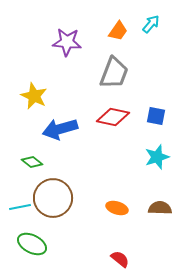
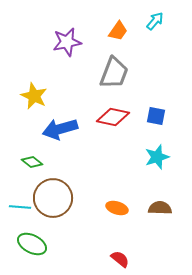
cyan arrow: moved 4 px right, 3 px up
purple star: rotated 16 degrees counterclockwise
cyan line: rotated 15 degrees clockwise
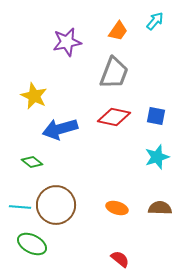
red diamond: moved 1 px right
brown circle: moved 3 px right, 7 px down
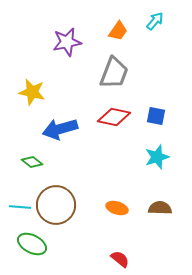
yellow star: moved 2 px left, 4 px up; rotated 12 degrees counterclockwise
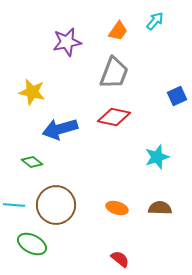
blue square: moved 21 px right, 20 px up; rotated 36 degrees counterclockwise
cyan line: moved 6 px left, 2 px up
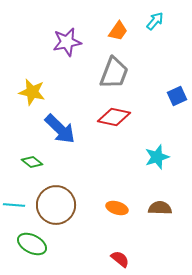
blue arrow: rotated 120 degrees counterclockwise
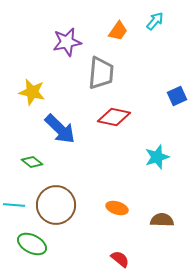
gray trapezoid: moved 13 px left; rotated 16 degrees counterclockwise
brown semicircle: moved 2 px right, 12 px down
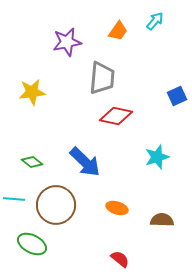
gray trapezoid: moved 1 px right, 5 px down
yellow star: rotated 20 degrees counterclockwise
red diamond: moved 2 px right, 1 px up
blue arrow: moved 25 px right, 33 px down
cyan line: moved 6 px up
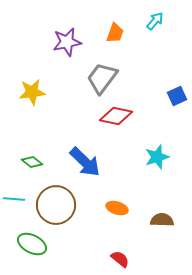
orange trapezoid: moved 3 px left, 2 px down; rotated 15 degrees counterclockwise
gray trapezoid: rotated 148 degrees counterclockwise
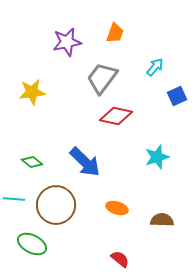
cyan arrow: moved 46 px down
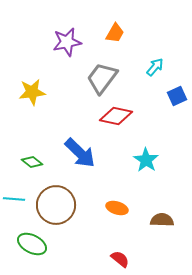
orange trapezoid: rotated 10 degrees clockwise
cyan star: moved 11 px left, 3 px down; rotated 20 degrees counterclockwise
blue arrow: moved 5 px left, 9 px up
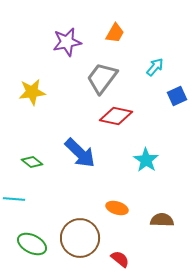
brown circle: moved 24 px right, 33 px down
